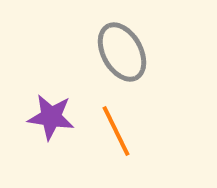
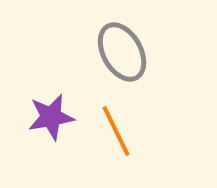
purple star: rotated 18 degrees counterclockwise
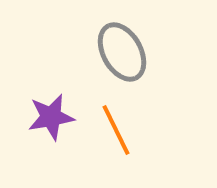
orange line: moved 1 px up
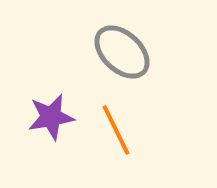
gray ellipse: rotated 18 degrees counterclockwise
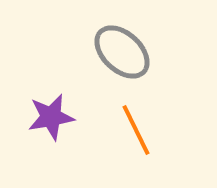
orange line: moved 20 px right
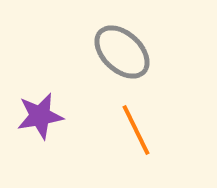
purple star: moved 11 px left, 1 px up
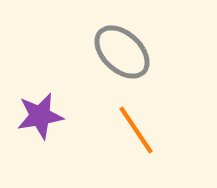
orange line: rotated 8 degrees counterclockwise
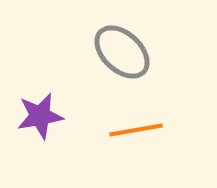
orange line: rotated 66 degrees counterclockwise
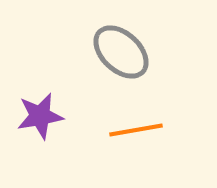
gray ellipse: moved 1 px left
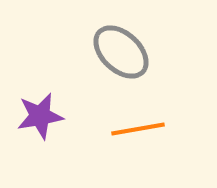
orange line: moved 2 px right, 1 px up
